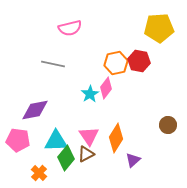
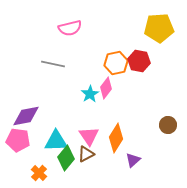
purple diamond: moved 9 px left, 6 px down
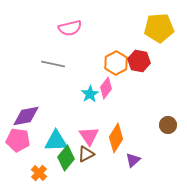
orange hexagon: rotated 15 degrees counterclockwise
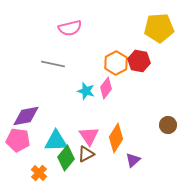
cyan star: moved 4 px left, 3 px up; rotated 24 degrees counterclockwise
